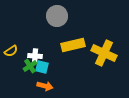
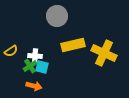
orange arrow: moved 11 px left
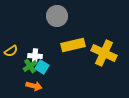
cyan square: rotated 16 degrees clockwise
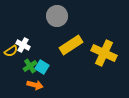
yellow rectangle: moved 2 px left; rotated 20 degrees counterclockwise
white cross: moved 12 px left, 11 px up; rotated 24 degrees clockwise
orange arrow: moved 1 px right, 1 px up
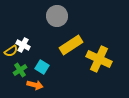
yellow cross: moved 5 px left, 6 px down
green cross: moved 10 px left, 4 px down
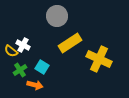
yellow rectangle: moved 1 px left, 2 px up
yellow semicircle: rotated 72 degrees clockwise
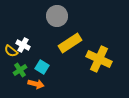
orange arrow: moved 1 px right, 1 px up
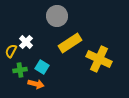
white cross: moved 3 px right, 3 px up; rotated 16 degrees clockwise
yellow semicircle: rotated 80 degrees clockwise
green cross: rotated 24 degrees clockwise
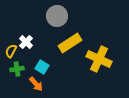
green cross: moved 3 px left, 1 px up
orange arrow: rotated 35 degrees clockwise
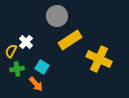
yellow rectangle: moved 3 px up
